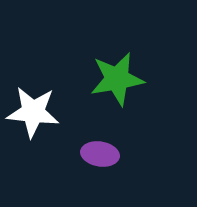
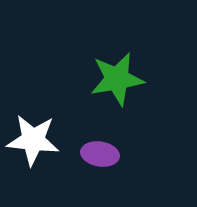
white star: moved 28 px down
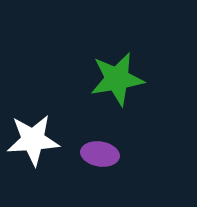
white star: rotated 10 degrees counterclockwise
